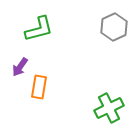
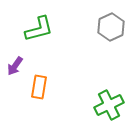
gray hexagon: moved 3 px left
purple arrow: moved 5 px left, 1 px up
green cross: moved 3 px up
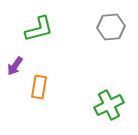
gray hexagon: rotated 20 degrees clockwise
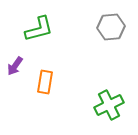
orange rectangle: moved 6 px right, 5 px up
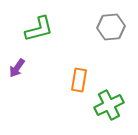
purple arrow: moved 2 px right, 2 px down
orange rectangle: moved 34 px right, 2 px up
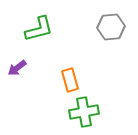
purple arrow: rotated 18 degrees clockwise
orange rectangle: moved 9 px left; rotated 25 degrees counterclockwise
green cross: moved 25 px left, 7 px down; rotated 16 degrees clockwise
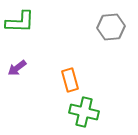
green L-shape: moved 19 px left, 7 px up; rotated 16 degrees clockwise
green cross: rotated 24 degrees clockwise
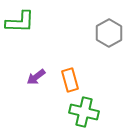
gray hexagon: moved 2 px left, 6 px down; rotated 24 degrees counterclockwise
purple arrow: moved 19 px right, 9 px down
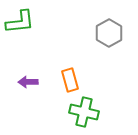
green L-shape: rotated 8 degrees counterclockwise
purple arrow: moved 8 px left, 5 px down; rotated 36 degrees clockwise
